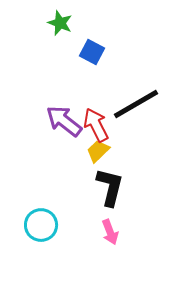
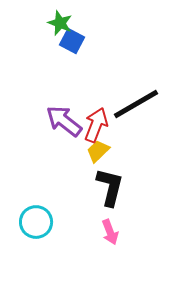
blue square: moved 20 px left, 11 px up
red arrow: rotated 48 degrees clockwise
cyan circle: moved 5 px left, 3 px up
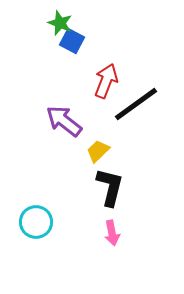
black line: rotated 6 degrees counterclockwise
red arrow: moved 10 px right, 44 px up
pink arrow: moved 2 px right, 1 px down; rotated 10 degrees clockwise
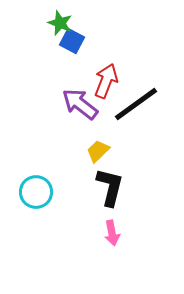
purple arrow: moved 16 px right, 17 px up
cyan circle: moved 30 px up
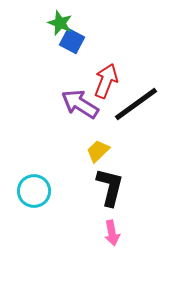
purple arrow: rotated 6 degrees counterclockwise
cyan circle: moved 2 px left, 1 px up
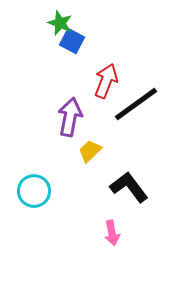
purple arrow: moved 10 px left, 13 px down; rotated 69 degrees clockwise
yellow trapezoid: moved 8 px left
black L-shape: moved 19 px right; rotated 51 degrees counterclockwise
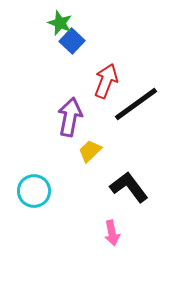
blue square: rotated 15 degrees clockwise
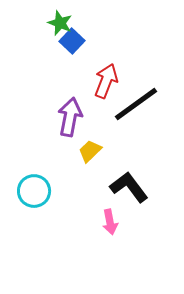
pink arrow: moved 2 px left, 11 px up
